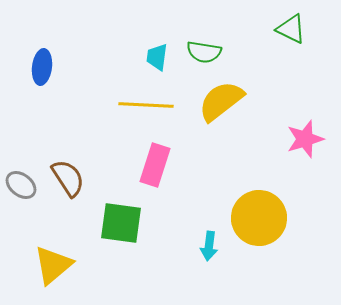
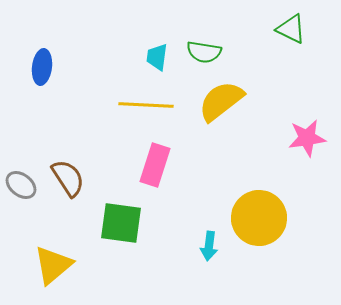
pink star: moved 2 px right, 1 px up; rotated 9 degrees clockwise
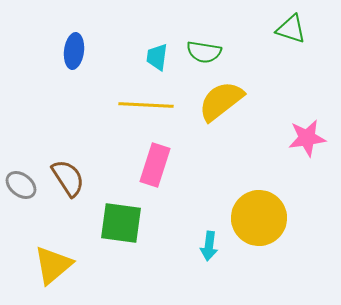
green triangle: rotated 8 degrees counterclockwise
blue ellipse: moved 32 px right, 16 px up
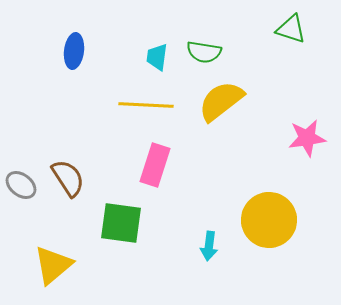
yellow circle: moved 10 px right, 2 px down
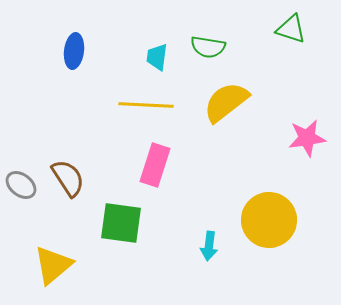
green semicircle: moved 4 px right, 5 px up
yellow semicircle: moved 5 px right, 1 px down
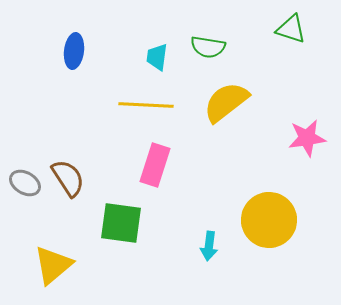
gray ellipse: moved 4 px right, 2 px up; rotated 8 degrees counterclockwise
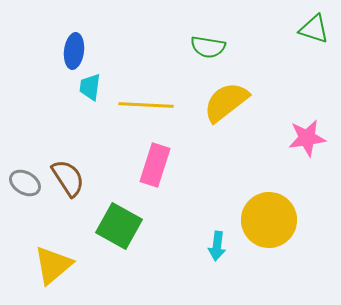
green triangle: moved 23 px right
cyan trapezoid: moved 67 px left, 30 px down
green square: moved 2 px left, 3 px down; rotated 21 degrees clockwise
cyan arrow: moved 8 px right
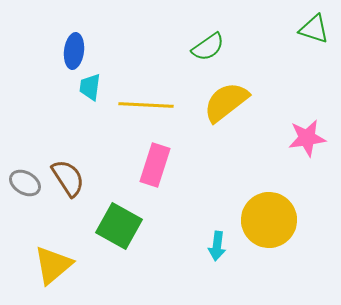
green semicircle: rotated 44 degrees counterclockwise
